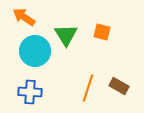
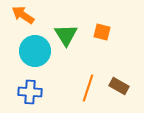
orange arrow: moved 1 px left, 2 px up
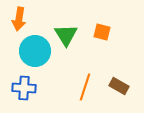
orange arrow: moved 4 px left, 4 px down; rotated 115 degrees counterclockwise
orange line: moved 3 px left, 1 px up
blue cross: moved 6 px left, 4 px up
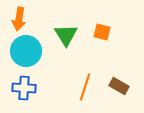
cyan circle: moved 9 px left
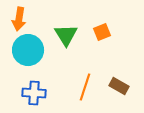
orange square: rotated 36 degrees counterclockwise
cyan circle: moved 2 px right, 1 px up
blue cross: moved 10 px right, 5 px down
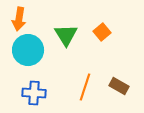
orange square: rotated 18 degrees counterclockwise
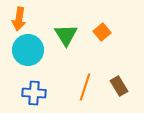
brown rectangle: rotated 30 degrees clockwise
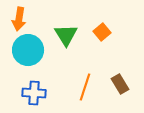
brown rectangle: moved 1 px right, 2 px up
